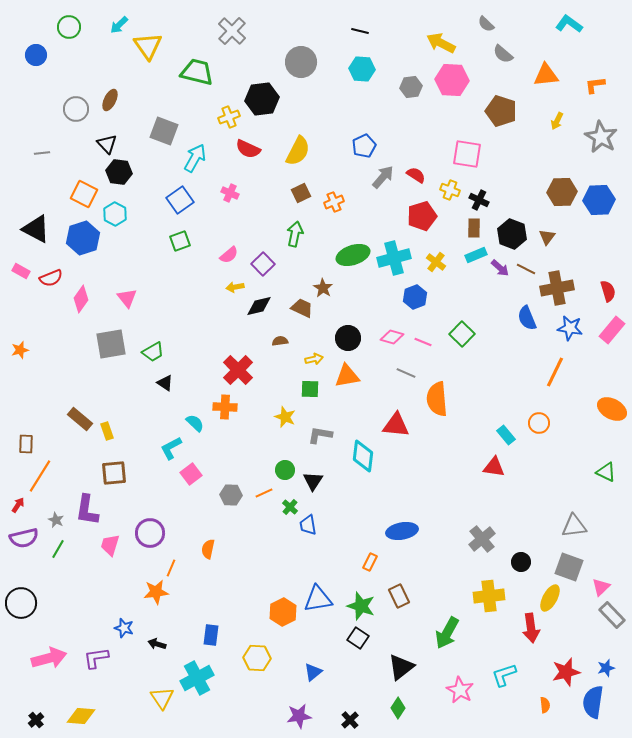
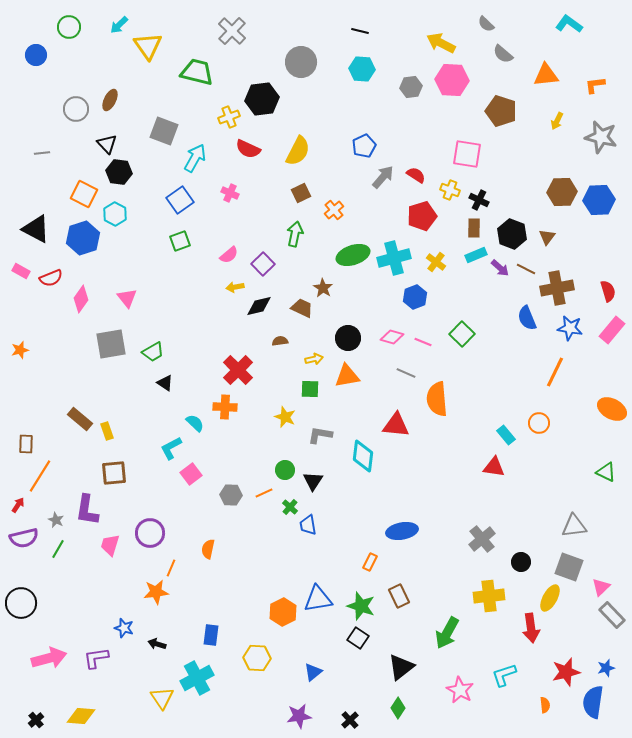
gray star at (601, 137): rotated 16 degrees counterclockwise
orange cross at (334, 202): moved 8 px down; rotated 18 degrees counterclockwise
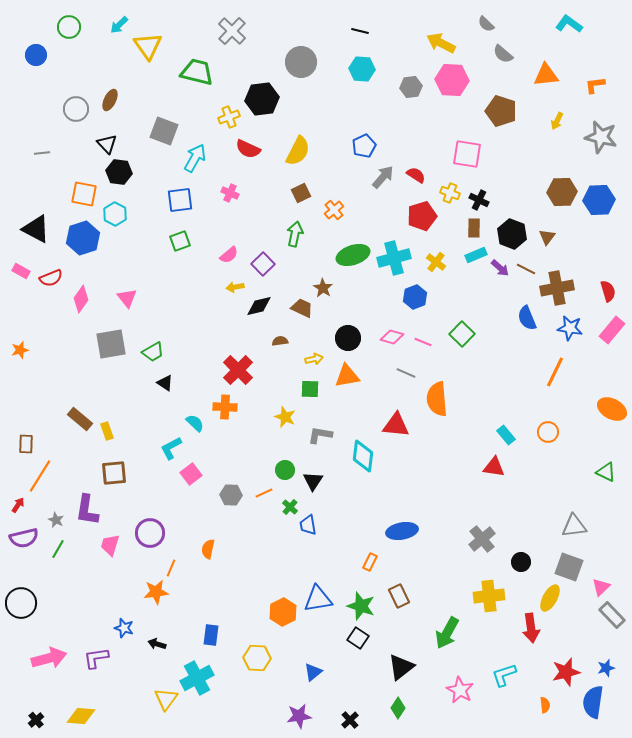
yellow cross at (450, 190): moved 3 px down
orange square at (84, 194): rotated 16 degrees counterclockwise
blue square at (180, 200): rotated 28 degrees clockwise
orange circle at (539, 423): moved 9 px right, 9 px down
yellow triangle at (162, 698): moved 4 px right, 1 px down; rotated 10 degrees clockwise
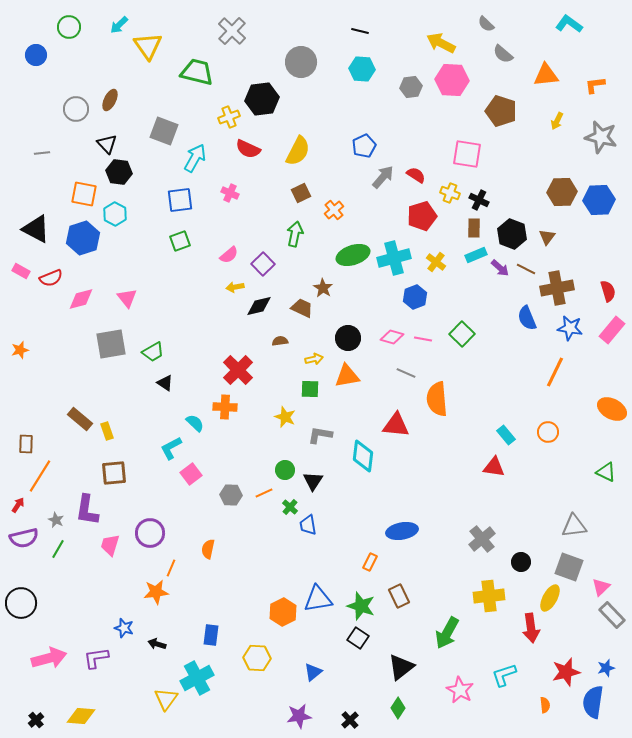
pink diamond at (81, 299): rotated 40 degrees clockwise
pink line at (423, 342): moved 3 px up; rotated 12 degrees counterclockwise
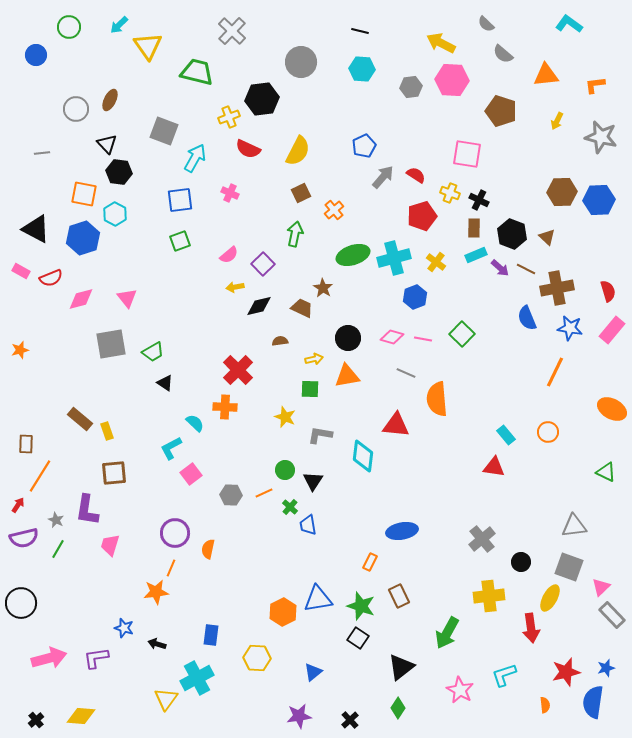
brown triangle at (547, 237): rotated 24 degrees counterclockwise
purple circle at (150, 533): moved 25 px right
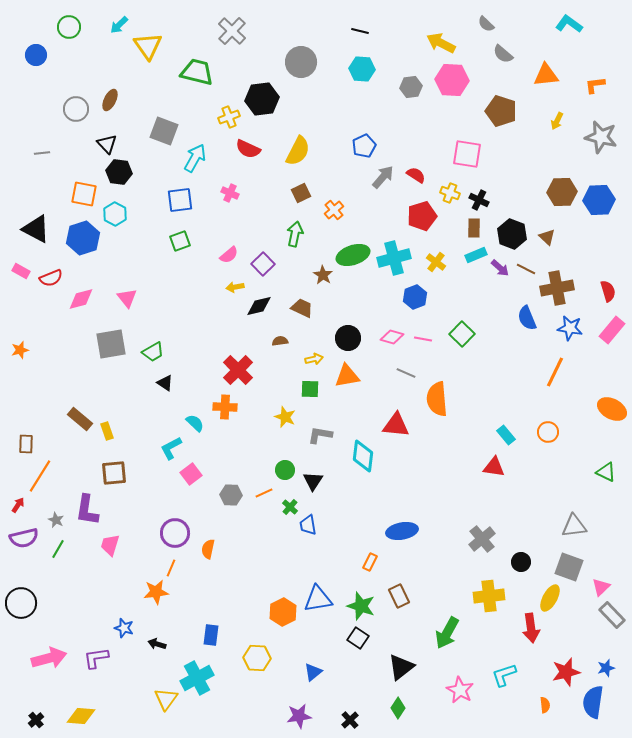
brown star at (323, 288): moved 13 px up
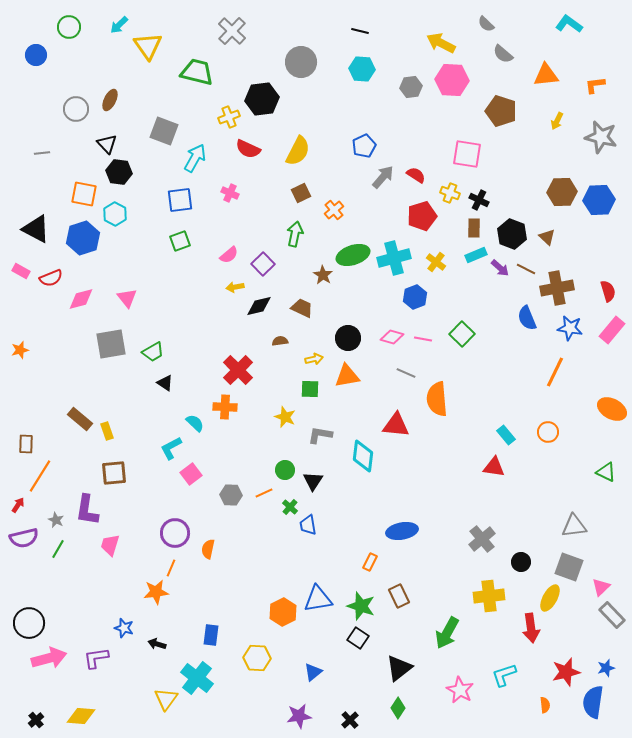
black circle at (21, 603): moved 8 px right, 20 px down
black triangle at (401, 667): moved 2 px left, 1 px down
cyan cross at (197, 678): rotated 24 degrees counterclockwise
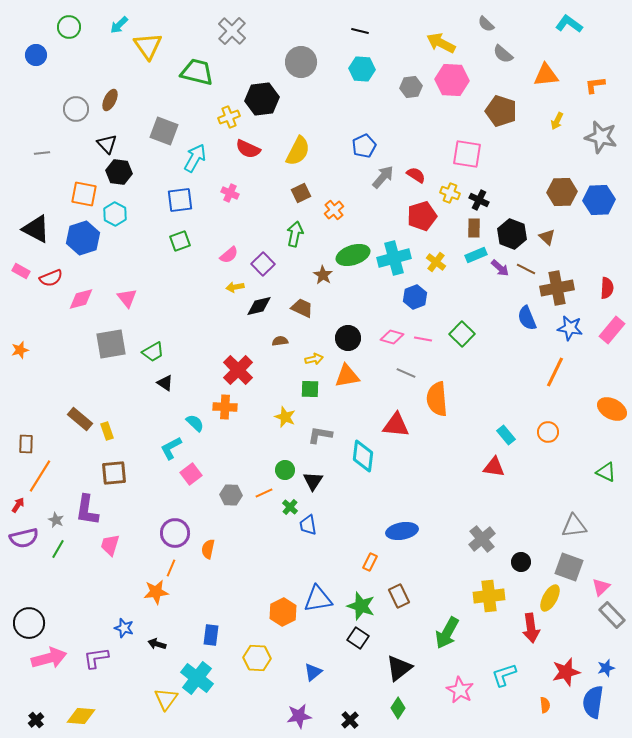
red semicircle at (608, 291): moved 1 px left, 3 px up; rotated 20 degrees clockwise
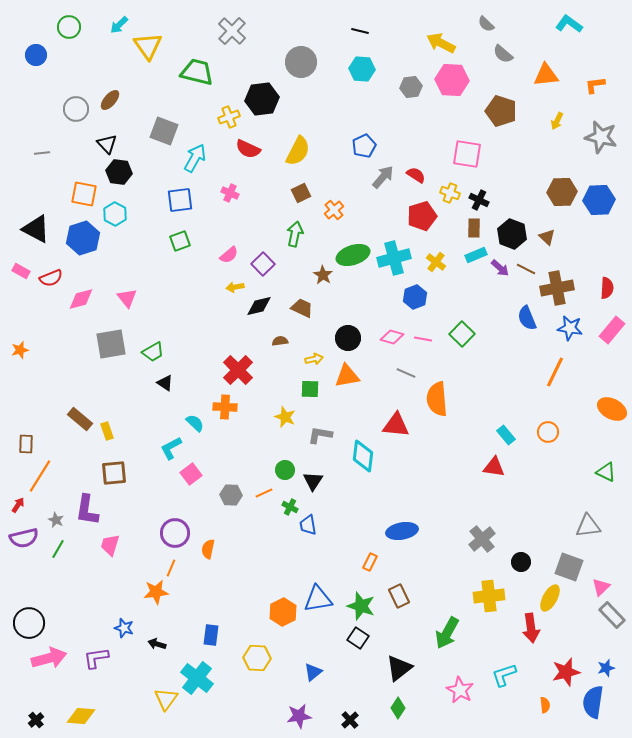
brown ellipse at (110, 100): rotated 15 degrees clockwise
green cross at (290, 507): rotated 14 degrees counterclockwise
gray triangle at (574, 526): moved 14 px right
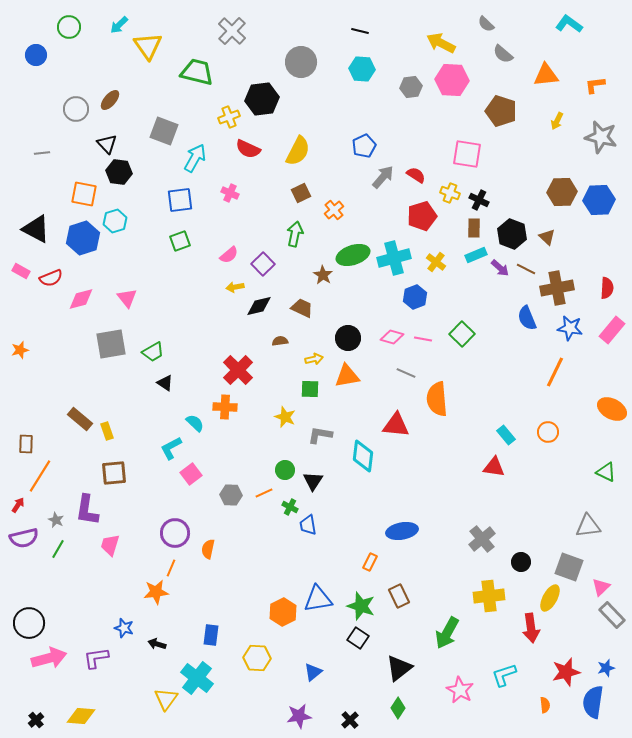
cyan hexagon at (115, 214): moved 7 px down; rotated 15 degrees clockwise
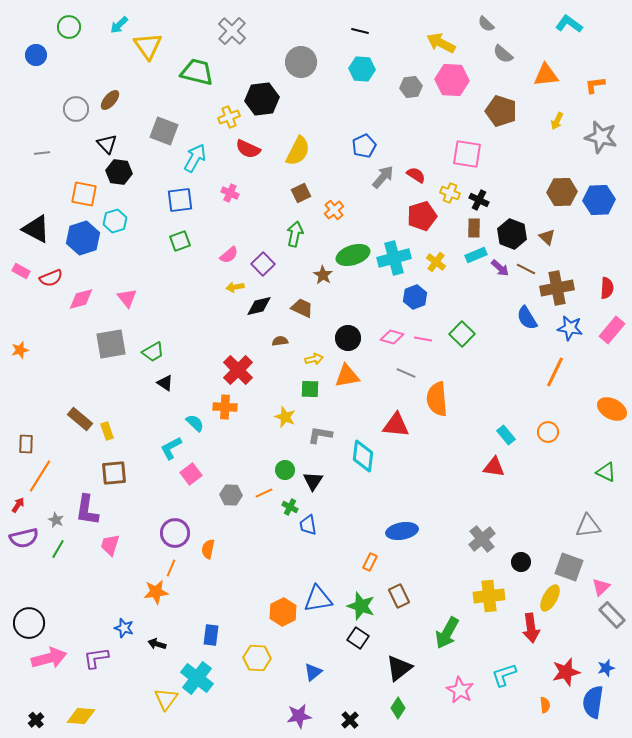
blue semicircle at (527, 318): rotated 10 degrees counterclockwise
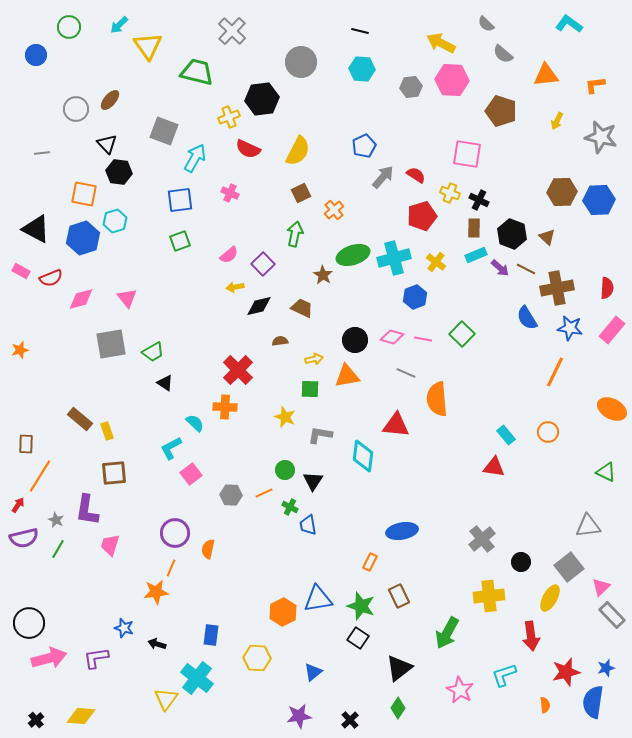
black circle at (348, 338): moved 7 px right, 2 px down
gray square at (569, 567): rotated 32 degrees clockwise
red arrow at (531, 628): moved 8 px down
